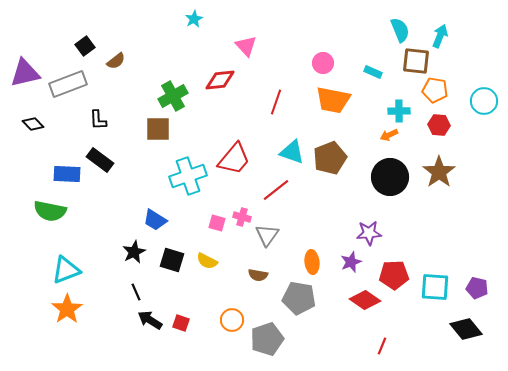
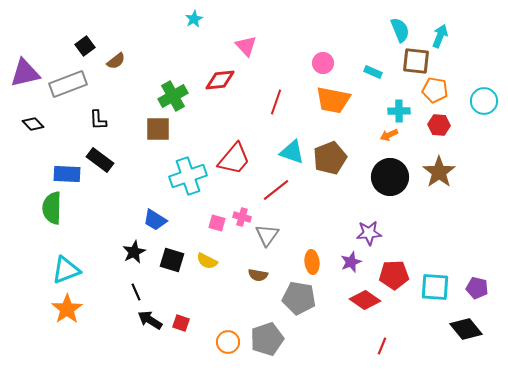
green semicircle at (50, 211): moved 2 px right, 3 px up; rotated 80 degrees clockwise
orange circle at (232, 320): moved 4 px left, 22 px down
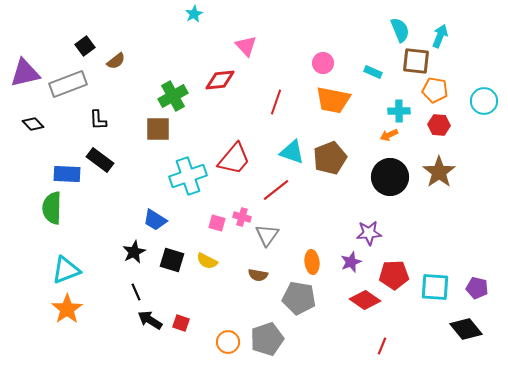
cyan star at (194, 19): moved 5 px up
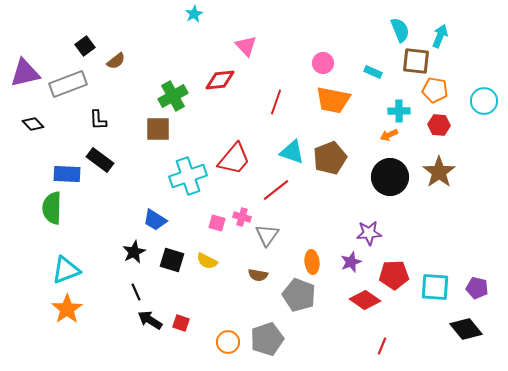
gray pentagon at (299, 298): moved 3 px up; rotated 12 degrees clockwise
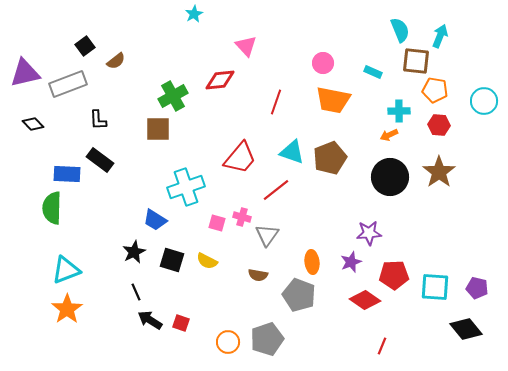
red trapezoid at (234, 159): moved 6 px right, 1 px up
cyan cross at (188, 176): moved 2 px left, 11 px down
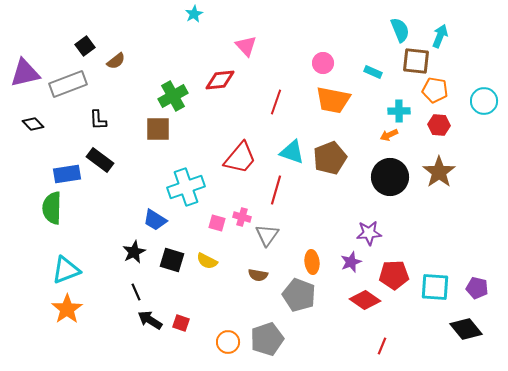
blue rectangle at (67, 174): rotated 12 degrees counterclockwise
red line at (276, 190): rotated 36 degrees counterclockwise
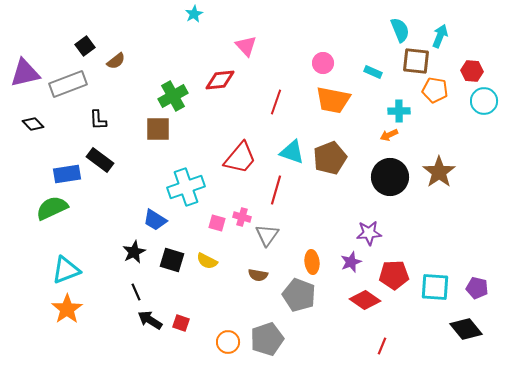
red hexagon at (439, 125): moved 33 px right, 54 px up
green semicircle at (52, 208): rotated 64 degrees clockwise
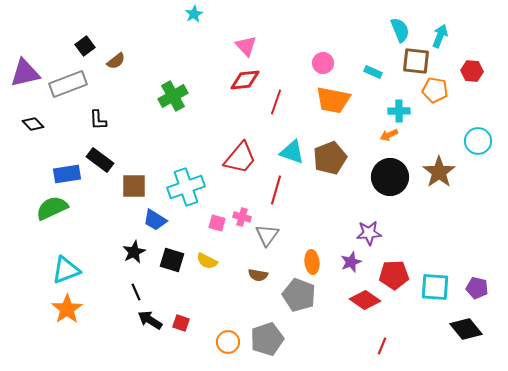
red diamond at (220, 80): moved 25 px right
cyan circle at (484, 101): moved 6 px left, 40 px down
brown square at (158, 129): moved 24 px left, 57 px down
